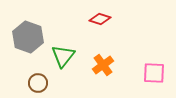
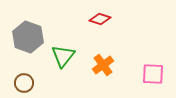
pink square: moved 1 px left, 1 px down
brown circle: moved 14 px left
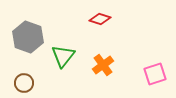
pink square: moved 2 px right; rotated 20 degrees counterclockwise
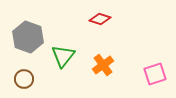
brown circle: moved 4 px up
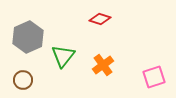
gray hexagon: rotated 16 degrees clockwise
pink square: moved 1 px left, 3 px down
brown circle: moved 1 px left, 1 px down
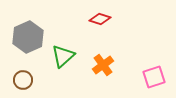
green triangle: rotated 10 degrees clockwise
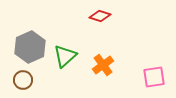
red diamond: moved 3 px up
gray hexagon: moved 2 px right, 10 px down
green triangle: moved 2 px right
pink square: rotated 10 degrees clockwise
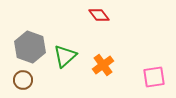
red diamond: moved 1 px left, 1 px up; rotated 35 degrees clockwise
gray hexagon: rotated 16 degrees counterclockwise
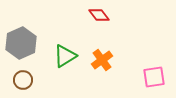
gray hexagon: moved 9 px left, 4 px up; rotated 16 degrees clockwise
green triangle: rotated 10 degrees clockwise
orange cross: moved 1 px left, 5 px up
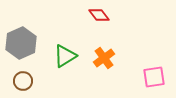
orange cross: moved 2 px right, 2 px up
brown circle: moved 1 px down
